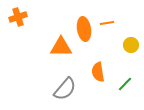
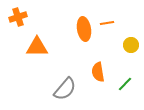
orange triangle: moved 24 px left
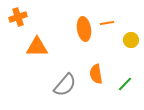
yellow circle: moved 5 px up
orange semicircle: moved 2 px left, 2 px down
gray semicircle: moved 4 px up
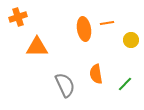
gray semicircle: rotated 65 degrees counterclockwise
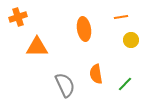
orange line: moved 14 px right, 6 px up
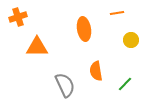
orange line: moved 4 px left, 4 px up
orange semicircle: moved 3 px up
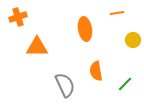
orange ellipse: moved 1 px right
yellow circle: moved 2 px right
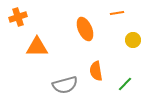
orange ellipse: rotated 15 degrees counterclockwise
gray semicircle: rotated 100 degrees clockwise
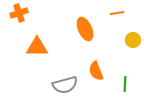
orange cross: moved 1 px right, 4 px up
orange semicircle: rotated 12 degrees counterclockwise
green line: rotated 42 degrees counterclockwise
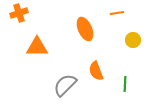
gray semicircle: rotated 150 degrees clockwise
